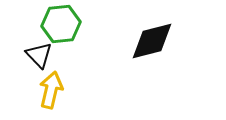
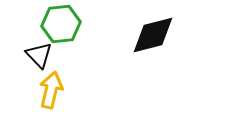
black diamond: moved 1 px right, 6 px up
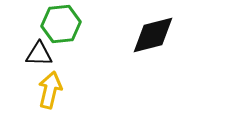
black triangle: moved 1 px up; rotated 44 degrees counterclockwise
yellow arrow: moved 1 px left
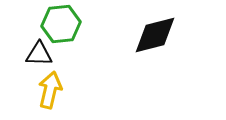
black diamond: moved 2 px right
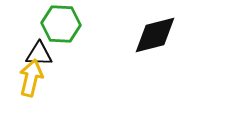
green hexagon: rotated 9 degrees clockwise
yellow arrow: moved 19 px left, 12 px up
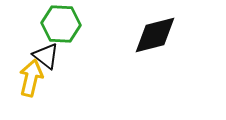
black triangle: moved 7 px right, 2 px down; rotated 36 degrees clockwise
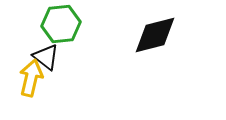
green hexagon: rotated 9 degrees counterclockwise
black triangle: moved 1 px down
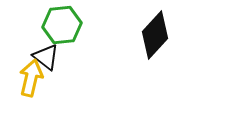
green hexagon: moved 1 px right, 1 px down
black diamond: rotated 33 degrees counterclockwise
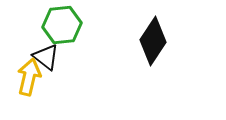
black diamond: moved 2 px left, 6 px down; rotated 9 degrees counterclockwise
yellow arrow: moved 2 px left, 1 px up
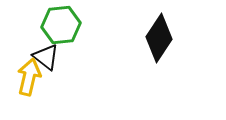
green hexagon: moved 1 px left
black diamond: moved 6 px right, 3 px up
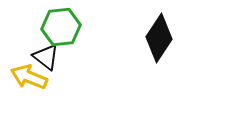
green hexagon: moved 2 px down
yellow arrow: rotated 81 degrees counterclockwise
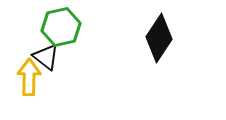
green hexagon: rotated 6 degrees counterclockwise
yellow arrow: rotated 69 degrees clockwise
